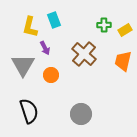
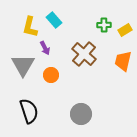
cyan rectangle: rotated 21 degrees counterclockwise
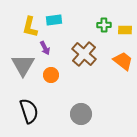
cyan rectangle: rotated 56 degrees counterclockwise
yellow rectangle: rotated 32 degrees clockwise
orange trapezoid: rotated 115 degrees clockwise
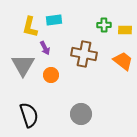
brown cross: rotated 30 degrees counterclockwise
black semicircle: moved 4 px down
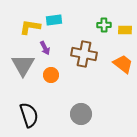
yellow L-shape: rotated 85 degrees clockwise
orange trapezoid: moved 3 px down
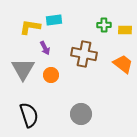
gray triangle: moved 4 px down
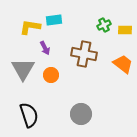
green cross: rotated 24 degrees counterclockwise
